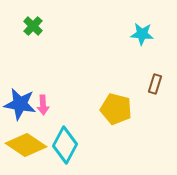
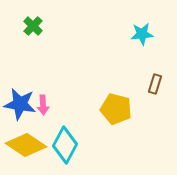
cyan star: rotated 10 degrees counterclockwise
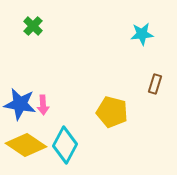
yellow pentagon: moved 4 px left, 3 px down
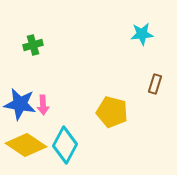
green cross: moved 19 px down; rotated 30 degrees clockwise
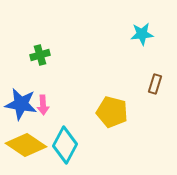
green cross: moved 7 px right, 10 px down
blue star: moved 1 px right
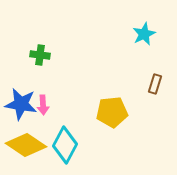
cyan star: moved 2 px right; rotated 20 degrees counterclockwise
green cross: rotated 24 degrees clockwise
yellow pentagon: rotated 20 degrees counterclockwise
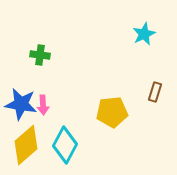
brown rectangle: moved 8 px down
yellow diamond: rotated 75 degrees counterclockwise
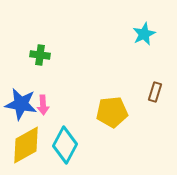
yellow diamond: rotated 12 degrees clockwise
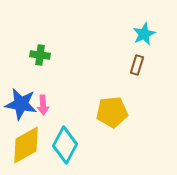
brown rectangle: moved 18 px left, 27 px up
